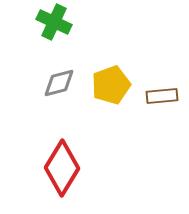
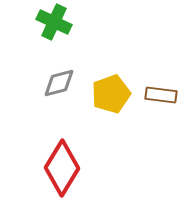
yellow pentagon: moved 9 px down
brown rectangle: moved 1 px left, 1 px up; rotated 12 degrees clockwise
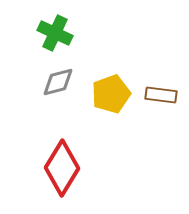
green cross: moved 1 px right, 11 px down
gray diamond: moved 1 px left, 1 px up
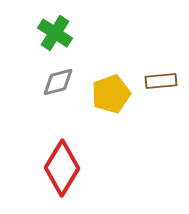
green cross: rotated 8 degrees clockwise
brown rectangle: moved 14 px up; rotated 12 degrees counterclockwise
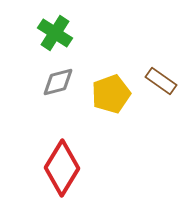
brown rectangle: rotated 40 degrees clockwise
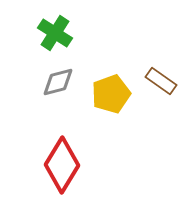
red diamond: moved 3 px up
